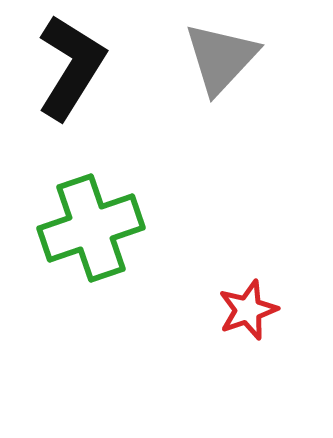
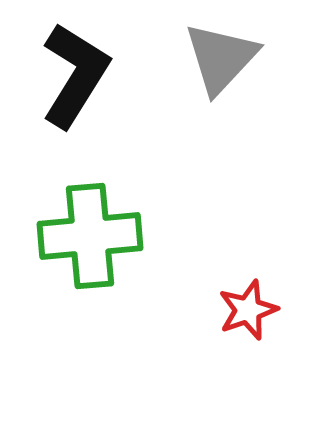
black L-shape: moved 4 px right, 8 px down
green cross: moved 1 px left, 8 px down; rotated 14 degrees clockwise
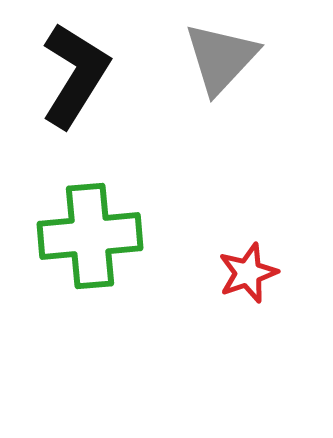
red star: moved 37 px up
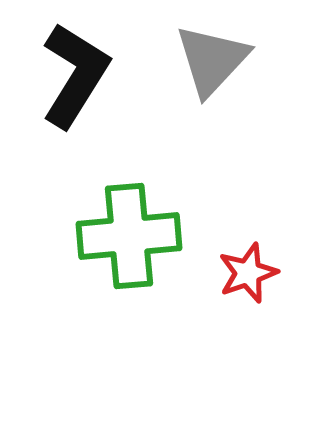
gray triangle: moved 9 px left, 2 px down
green cross: moved 39 px right
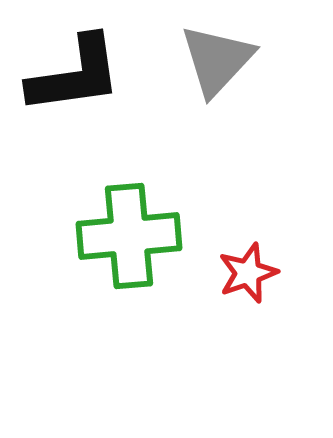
gray triangle: moved 5 px right
black L-shape: rotated 50 degrees clockwise
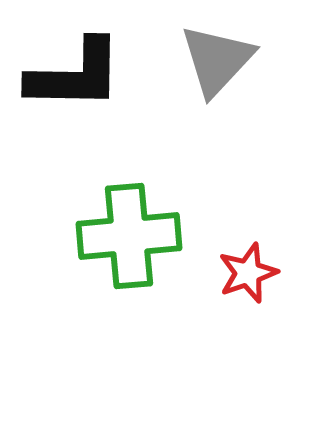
black L-shape: rotated 9 degrees clockwise
